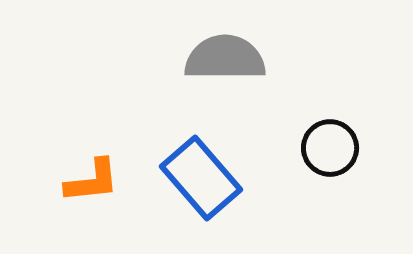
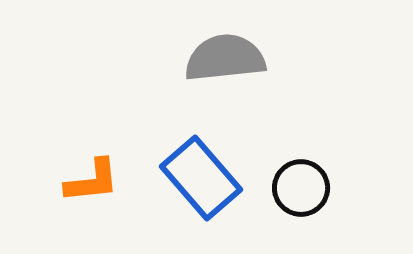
gray semicircle: rotated 6 degrees counterclockwise
black circle: moved 29 px left, 40 px down
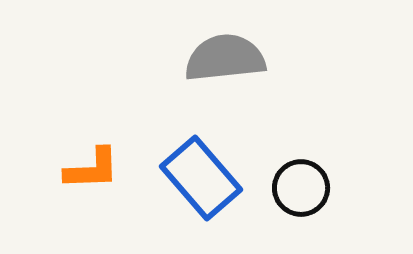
orange L-shape: moved 12 px up; rotated 4 degrees clockwise
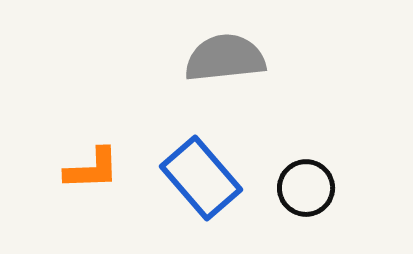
black circle: moved 5 px right
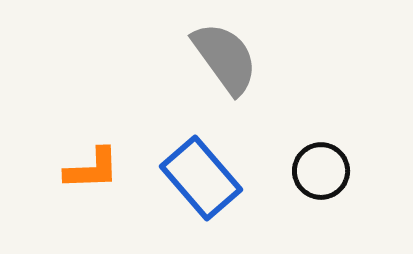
gray semicircle: rotated 60 degrees clockwise
black circle: moved 15 px right, 17 px up
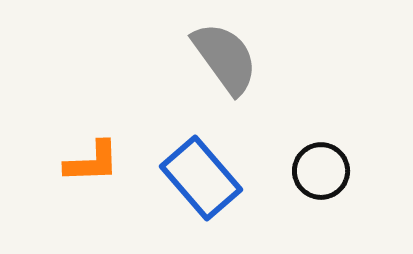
orange L-shape: moved 7 px up
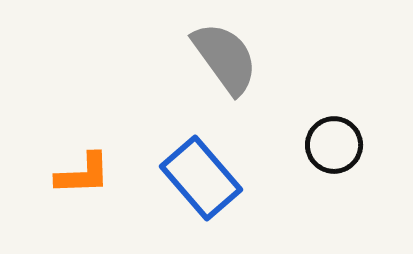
orange L-shape: moved 9 px left, 12 px down
black circle: moved 13 px right, 26 px up
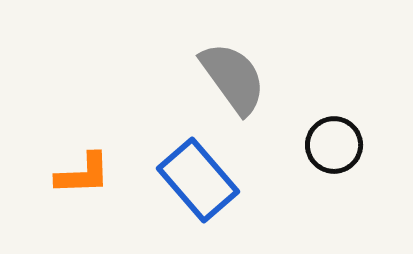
gray semicircle: moved 8 px right, 20 px down
blue rectangle: moved 3 px left, 2 px down
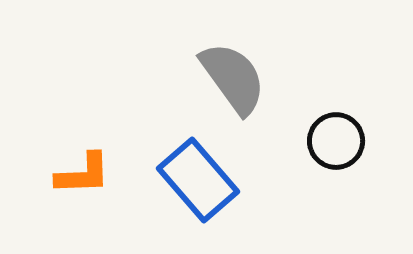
black circle: moved 2 px right, 4 px up
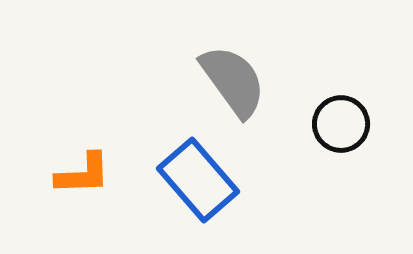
gray semicircle: moved 3 px down
black circle: moved 5 px right, 17 px up
